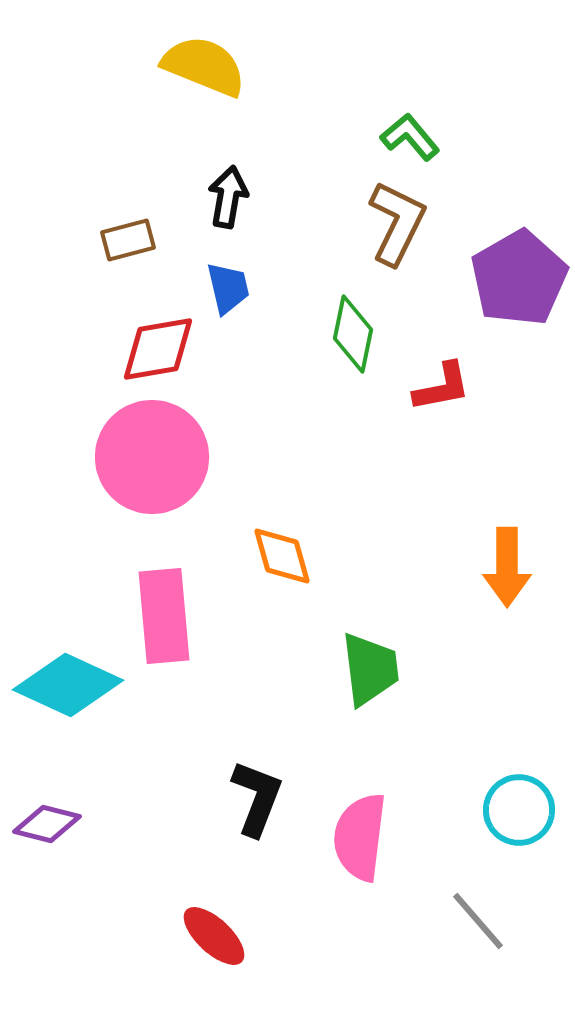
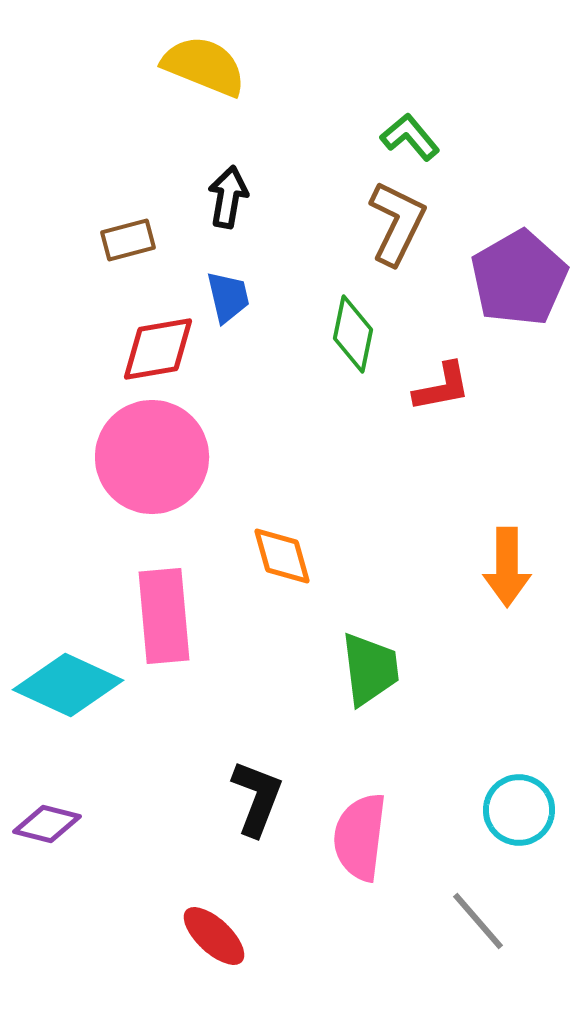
blue trapezoid: moved 9 px down
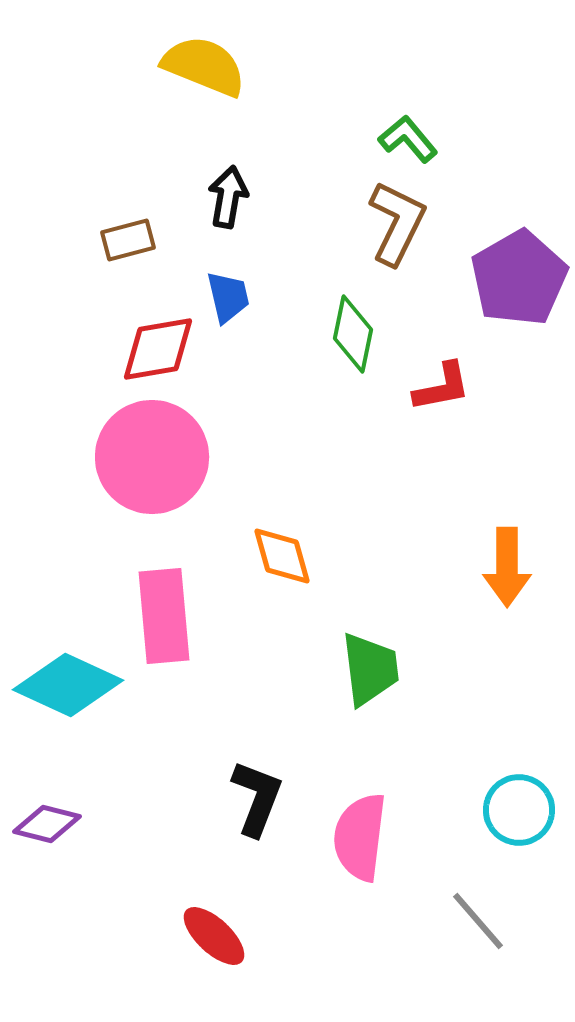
green L-shape: moved 2 px left, 2 px down
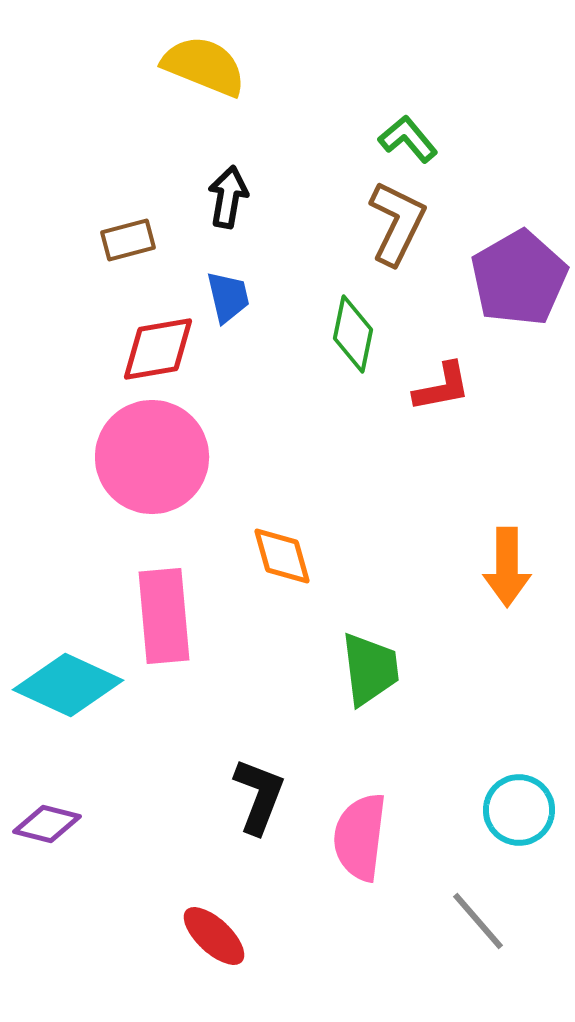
black L-shape: moved 2 px right, 2 px up
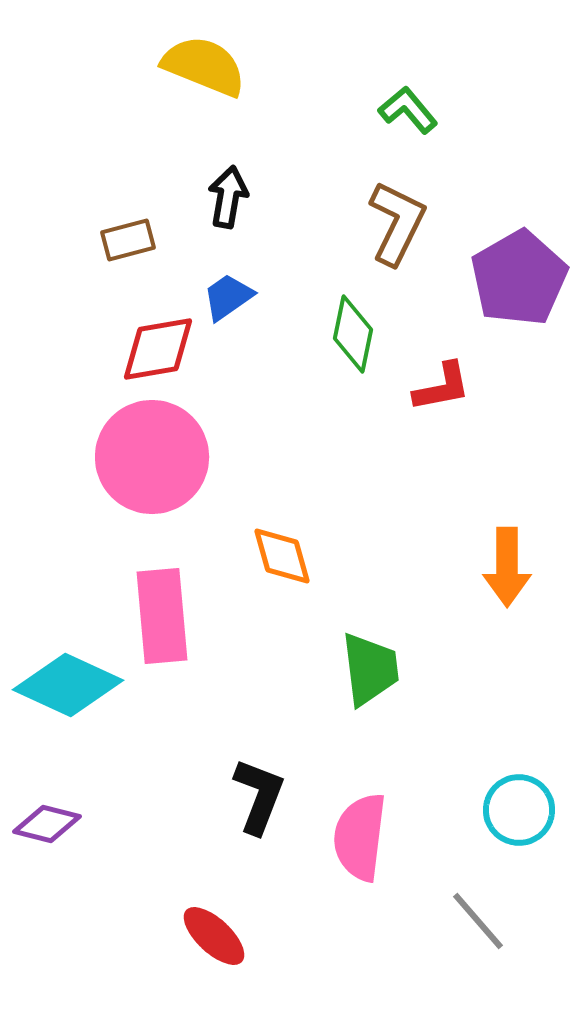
green L-shape: moved 29 px up
blue trapezoid: rotated 112 degrees counterclockwise
pink rectangle: moved 2 px left
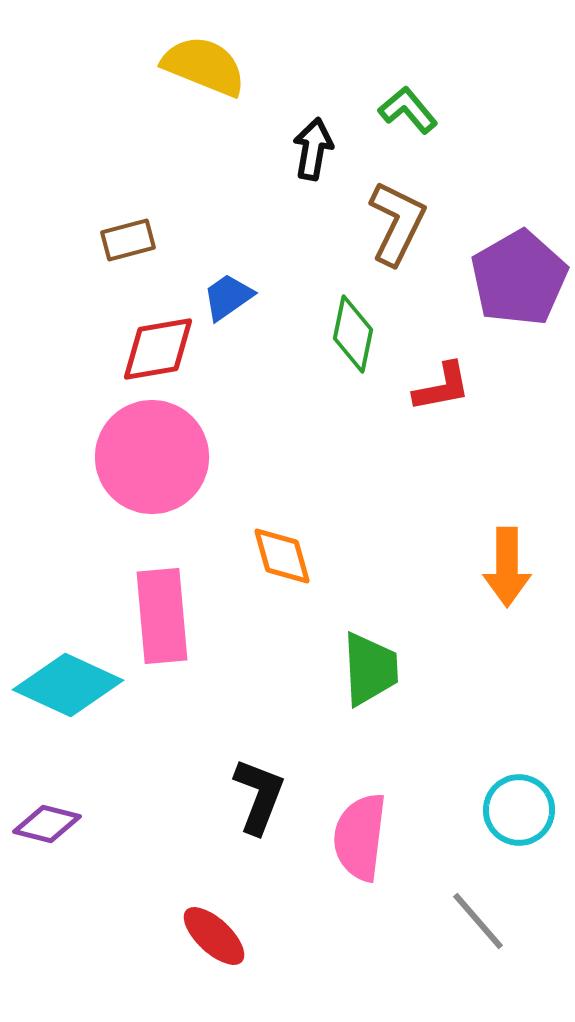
black arrow: moved 85 px right, 48 px up
green trapezoid: rotated 4 degrees clockwise
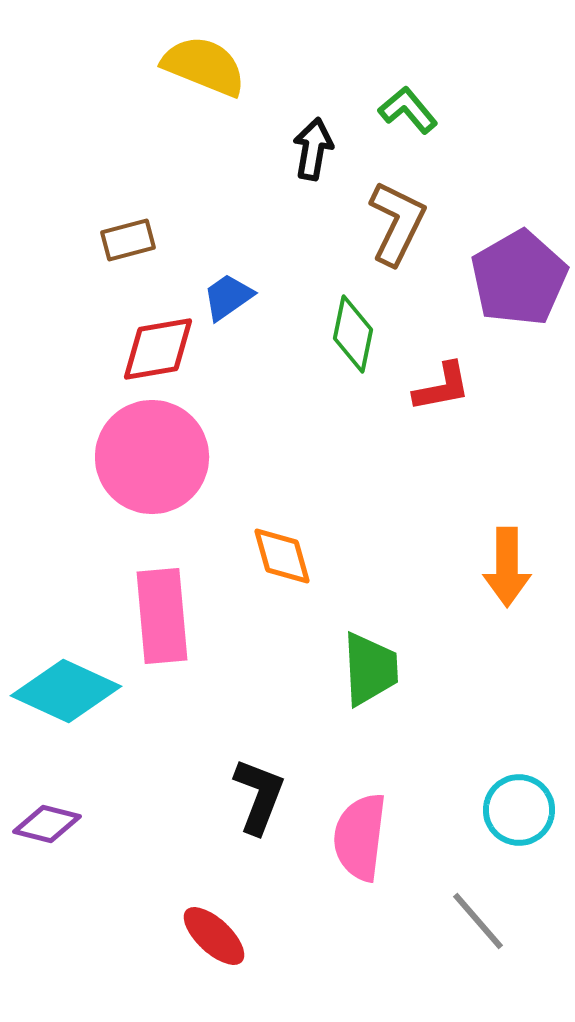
cyan diamond: moved 2 px left, 6 px down
